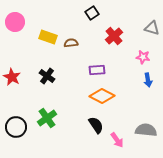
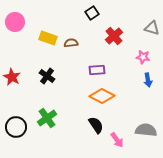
yellow rectangle: moved 1 px down
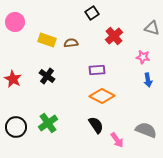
yellow rectangle: moved 1 px left, 2 px down
red star: moved 1 px right, 2 px down
green cross: moved 1 px right, 5 px down
gray semicircle: rotated 15 degrees clockwise
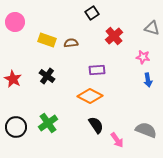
orange diamond: moved 12 px left
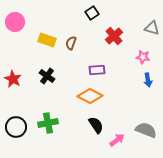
brown semicircle: rotated 64 degrees counterclockwise
green cross: rotated 24 degrees clockwise
pink arrow: rotated 91 degrees counterclockwise
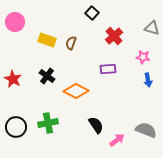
black square: rotated 16 degrees counterclockwise
purple rectangle: moved 11 px right, 1 px up
orange diamond: moved 14 px left, 5 px up
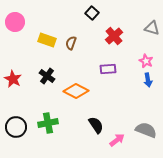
pink star: moved 3 px right, 4 px down; rotated 16 degrees clockwise
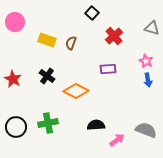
black semicircle: rotated 60 degrees counterclockwise
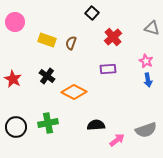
red cross: moved 1 px left, 1 px down
orange diamond: moved 2 px left, 1 px down
gray semicircle: rotated 140 degrees clockwise
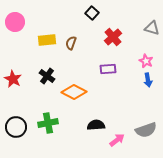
yellow rectangle: rotated 24 degrees counterclockwise
